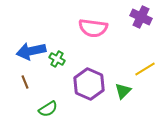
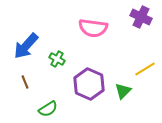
blue arrow: moved 5 px left, 5 px up; rotated 36 degrees counterclockwise
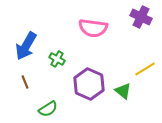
blue arrow: rotated 12 degrees counterclockwise
green triangle: rotated 36 degrees counterclockwise
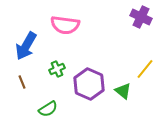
pink semicircle: moved 28 px left, 3 px up
green cross: moved 10 px down; rotated 35 degrees clockwise
yellow line: rotated 20 degrees counterclockwise
brown line: moved 3 px left
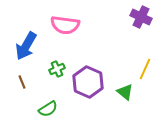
yellow line: rotated 15 degrees counterclockwise
purple hexagon: moved 1 px left, 2 px up
green triangle: moved 2 px right, 1 px down
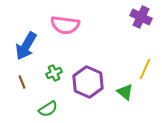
green cross: moved 3 px left, 4 px down
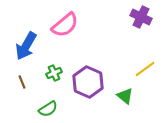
pink semicircle: rotated 48 degrees counterclockwise
yellow line: rotated 30 degrees clockwise
green triangle: moved 4 px down
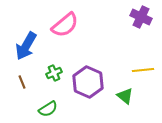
yellow line: moved 2 px left, 1 px down; rotated 30 degrees clockwise
